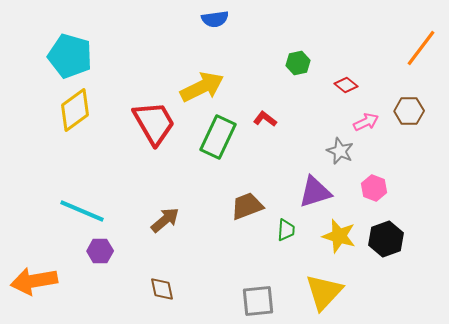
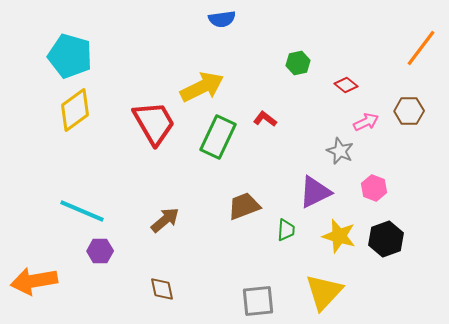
blue semicircle: moved 7 px right
purple triangle: rotated 9 degrees counterclockwise
brown trapezoid: moved 3 px left
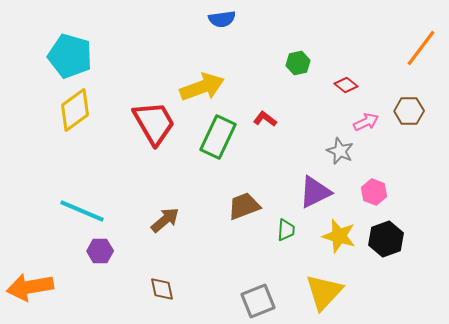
yellow arrow: rotated 6 degrees clockwise
pink hexagon: moved 4 px down
orange arrow: moved 4 px left, 6 px down
gray square: rotated 16 degrees counterclockwise
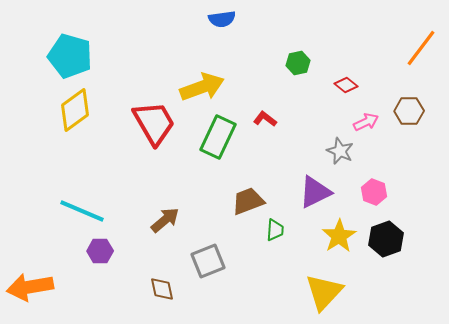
brown trapezoid: moved 4 px right, 5 px up
green trapezoid: moved 11 px left
yellow star: rotated 24 degrees clockwise
gray square: moved 50 px left, 40 px up
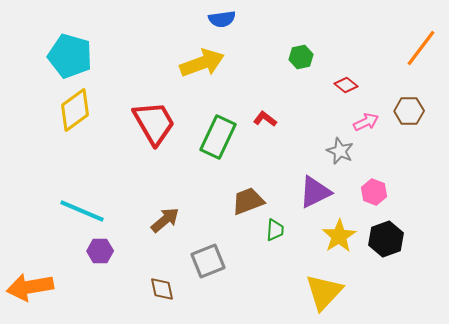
green hexagon: moved 3 px right, 6 px up
yellow arrow: moved 24 px up
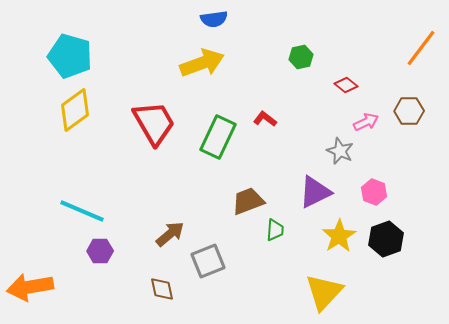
blue semicircle: moved 8 px left
brown arrow: moved 5 px right, 14 px down
